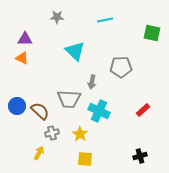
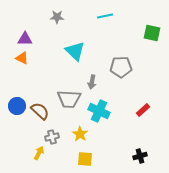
cyan line: moved 4 px up
gray cross: moved 4 px down
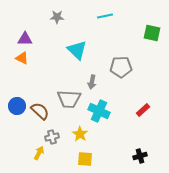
cyan triangle: moved 2 px right, 1 px up
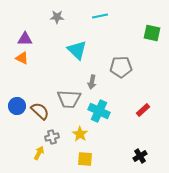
cyan line: moved 5 px left
black cross: rotated 16 degrees counterclockwise
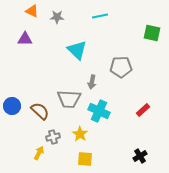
orange triangle: moved 10 px right, 47 px up
blue circle: moved 5 px left
gray cross: moved 1 px right
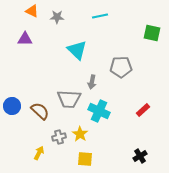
gray cross: moved 6 px right
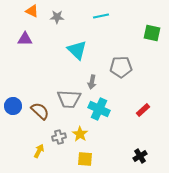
cyan line: moved 1 px right
blue circle: moved 1 px right
cyan cross: moved 2 px up
yellow arrow: moved 2 px up
